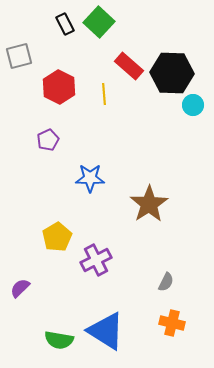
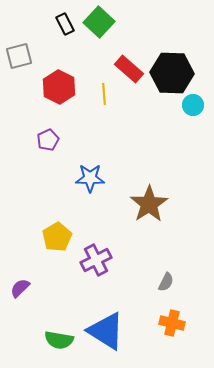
red rectangle: moved 3 px down
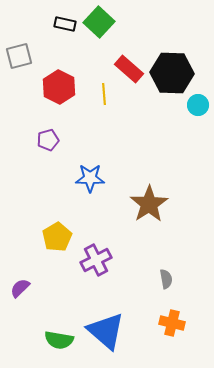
black rectangle: rotated 50 degrees counterclockwise
cyan circle: moved 5 px right
purple pentagon: rotated 10 degrees clockwise
gray semicircle: moved 3 px up; rotated 36 degrees counterclockwise
blue triangle: rotated 9 degrees clockwise
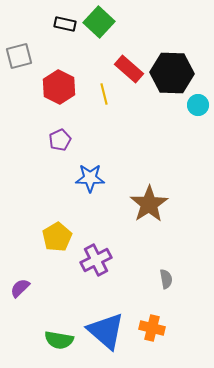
yellow line: rotated 10 degrees counterclockwise
purple pentagon: moved 12 px right; rotated 10 degrees counterclockwise
orange cross: moved 20 px left, 5 px down
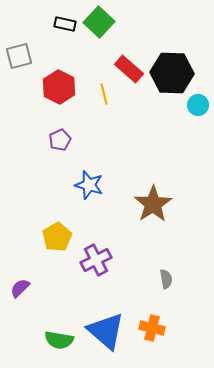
blue star: moved 1 px left, 7 px down; rotated 16 degrees clockwise
brown star: moved 4 px right
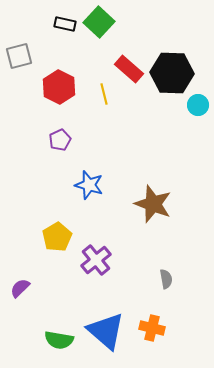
brown star: rotated 18 degrees counterclockwise
purple cross: rotated 12 degrees counterclockwise
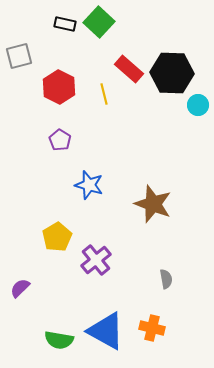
purple pentagon: rotated 15 degrees counterclockwise
blue triangle: rotated 12 degrees counterclockwise
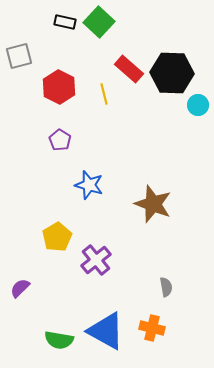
black rectangle: moved 2 px up
gray semicircle: moved 8 px down
